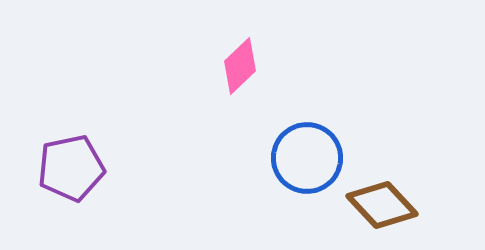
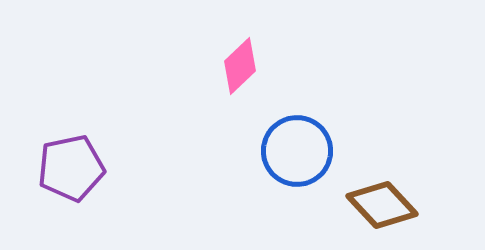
blue circle: moved 10 px left, 7 px up
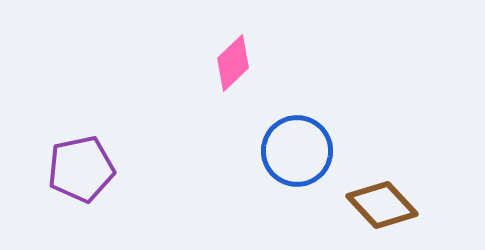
pink diamond: moved 7 px left, 3 px up
purple pentagon: moved 10 px right, 1 px down
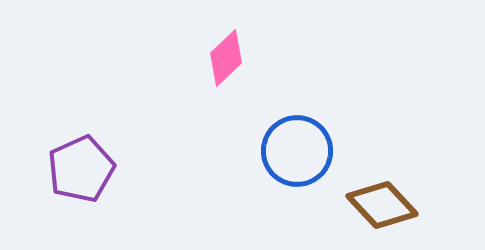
pink diamond: moved 7 px left, 5 px up
purple pentagon: rotated 12 degrees counterclockwise
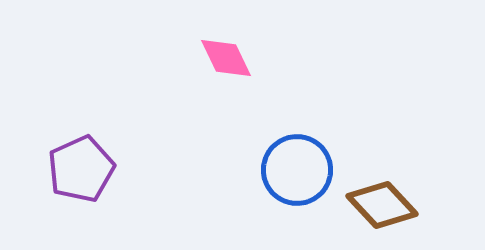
pink diamond: rotated 72 degrees counterclockwise
blue circle: moved 19 px down
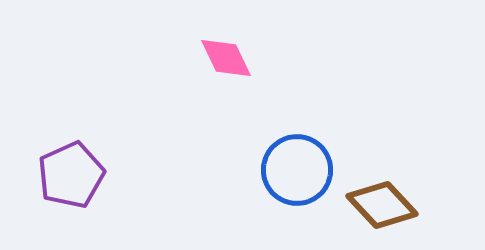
purple pentagon: moved 10 px left, 6 px down
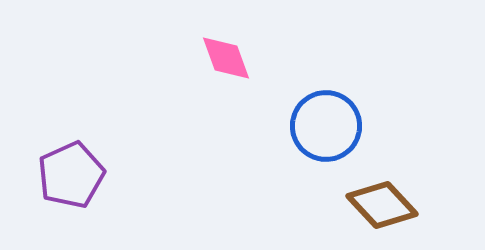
pink diamond: rotated 6 degrees clockwise
blue circle: moved 29 px right, 44 px up
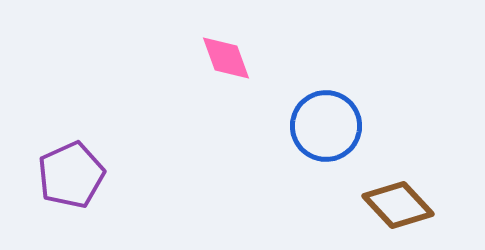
brown diamond: moved 16 px right
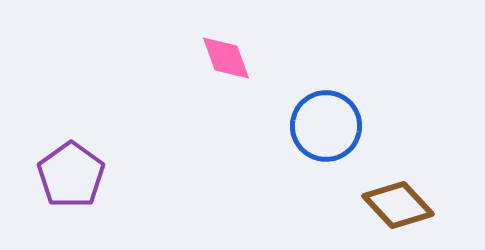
purple pentagon: rotated 12 degrees counterclockwise
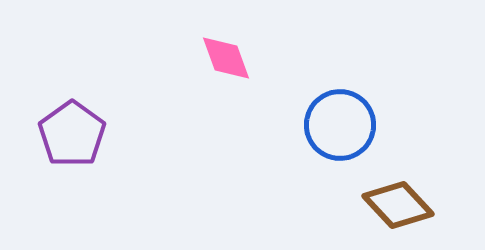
blue circle: moved 14 px right, 1 px up
purple pentagon: moved 1 px right, 41 px up
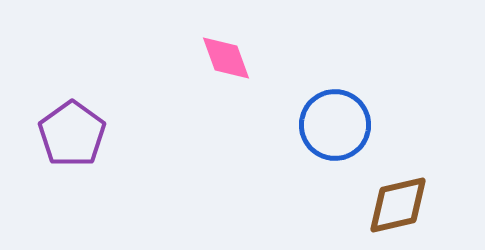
blue circle: moved 5 px left
brown diamond: rotated 60 degrees counterclockwise
